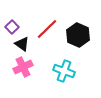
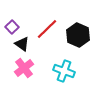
pink cross: moved 1 px right, 1 px down; rotated 12 degrees counterclockwise
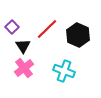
black triangle: moved 1 px right, 2 px down; rotated 21 degrees clockwise
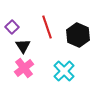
red line: moved 2 px up; rotated 65 degrees counterclockwise
cyan cross: rotated 25 degrees clockwise
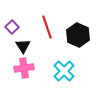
pink cross: rotated 30 degrees clockwise
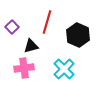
red line: moved 5 px up; rotated 35 degrees clockwise
black triangle: moved 8 px right; rotated 49 degrees clockwise
cyan cross: moved 2 px up
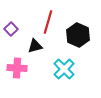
red line: moved 1 px right
purple square: moved 1 px left, 2 px down
black triangle: moved 4 px right
pink cross: moved 7 px left; rotated 12 degrees clockwise
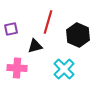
purple square: rotated 32 degrees clockwise
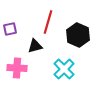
purple square: moved 1 px left
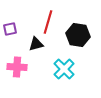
black hexagon: rotated 15 degrees counterclockwise
black triangle: moved 1 px right, 2 px up
pink cross: moved 1 px up
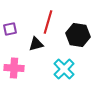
pink cross: moved 3 px left, 1 px down
